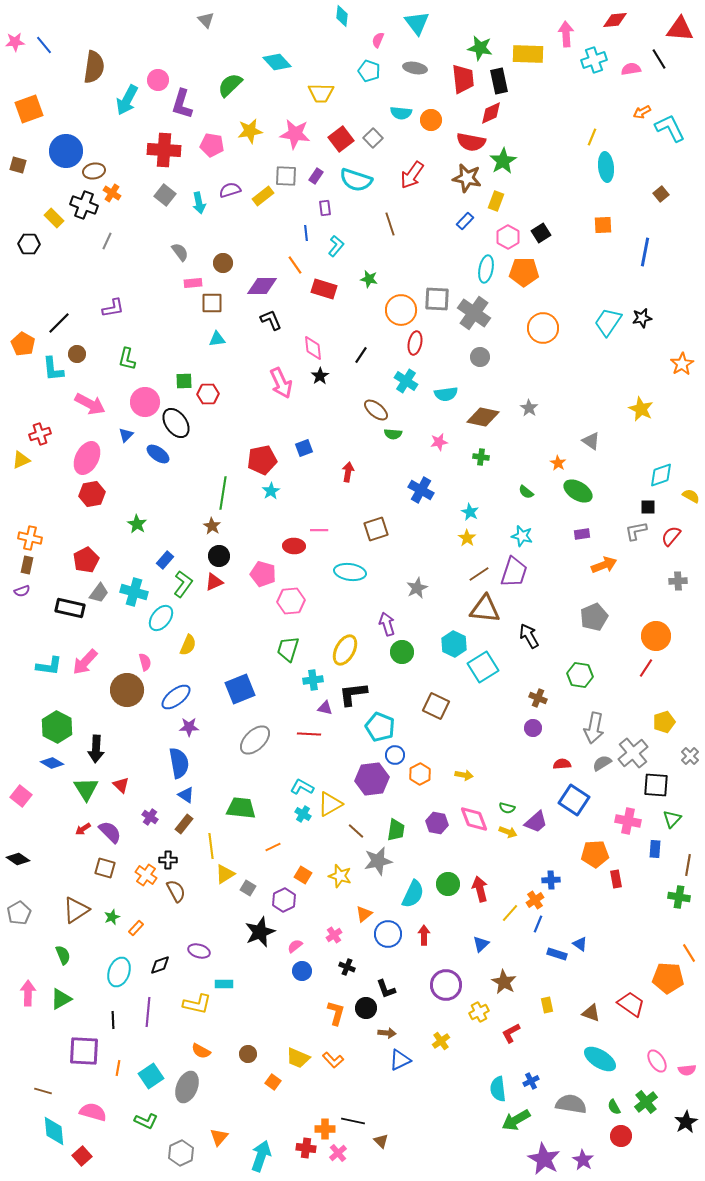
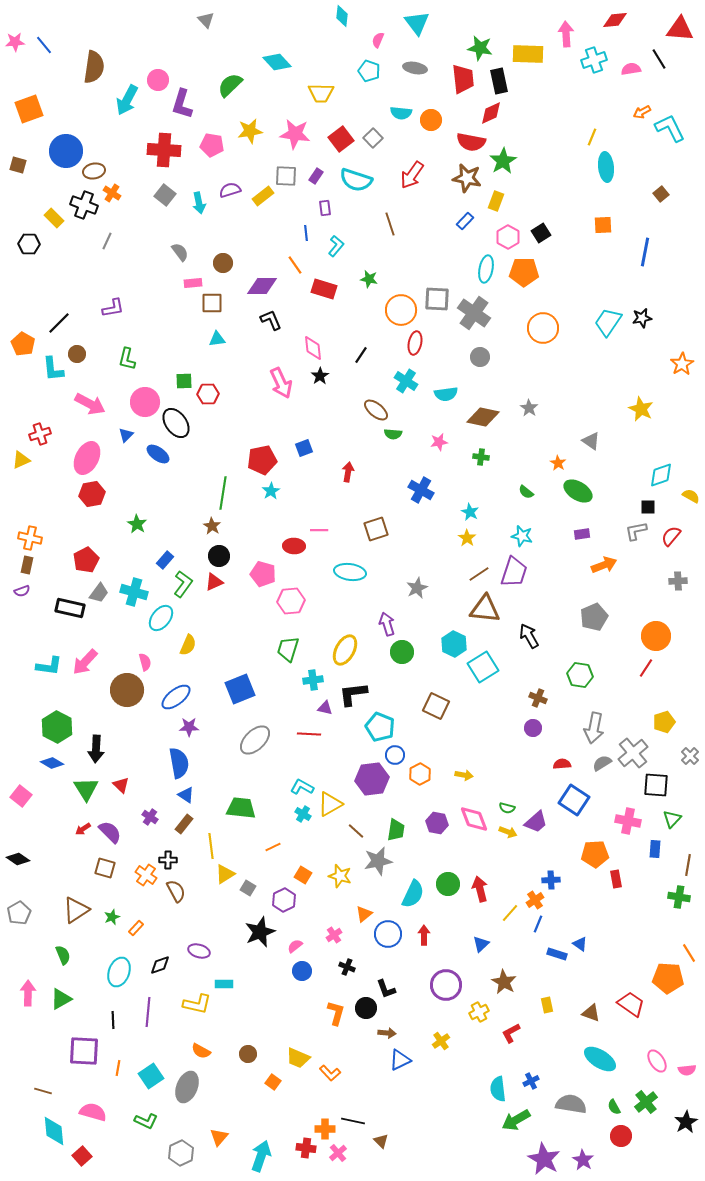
orange L-shape at (333, 1060): moved 3 px left, 13 px down
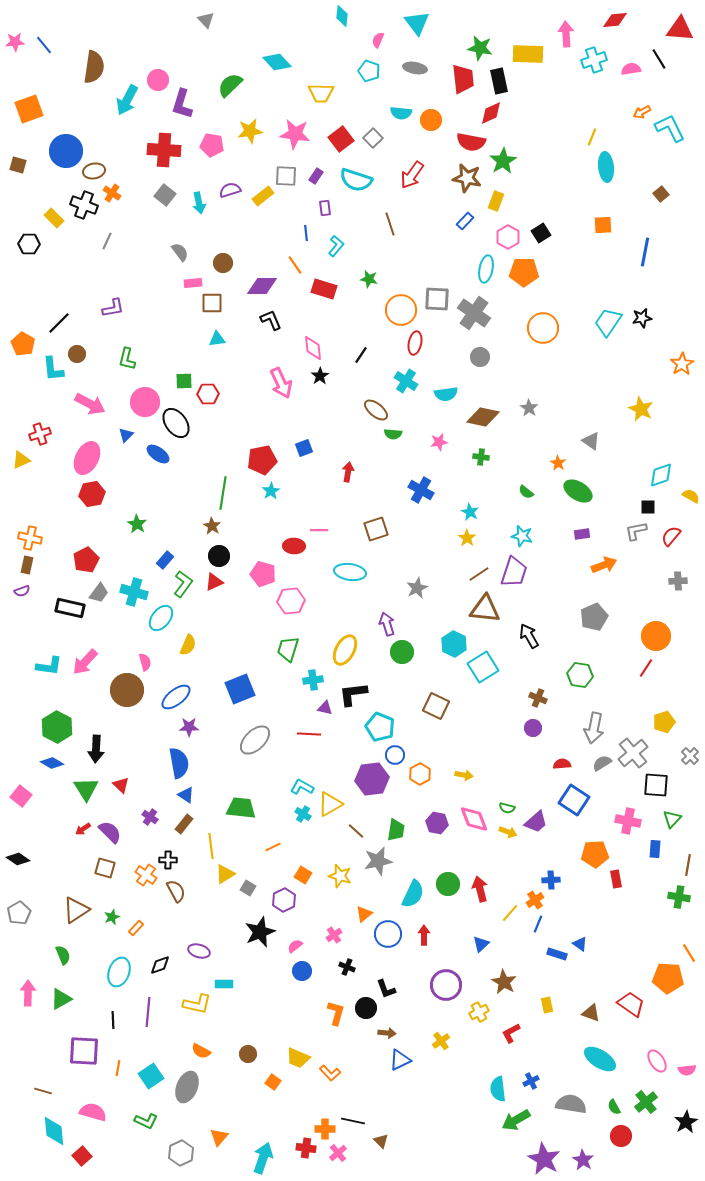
cyan arrow at (261, 1156): moved 2 px right, 2 px down
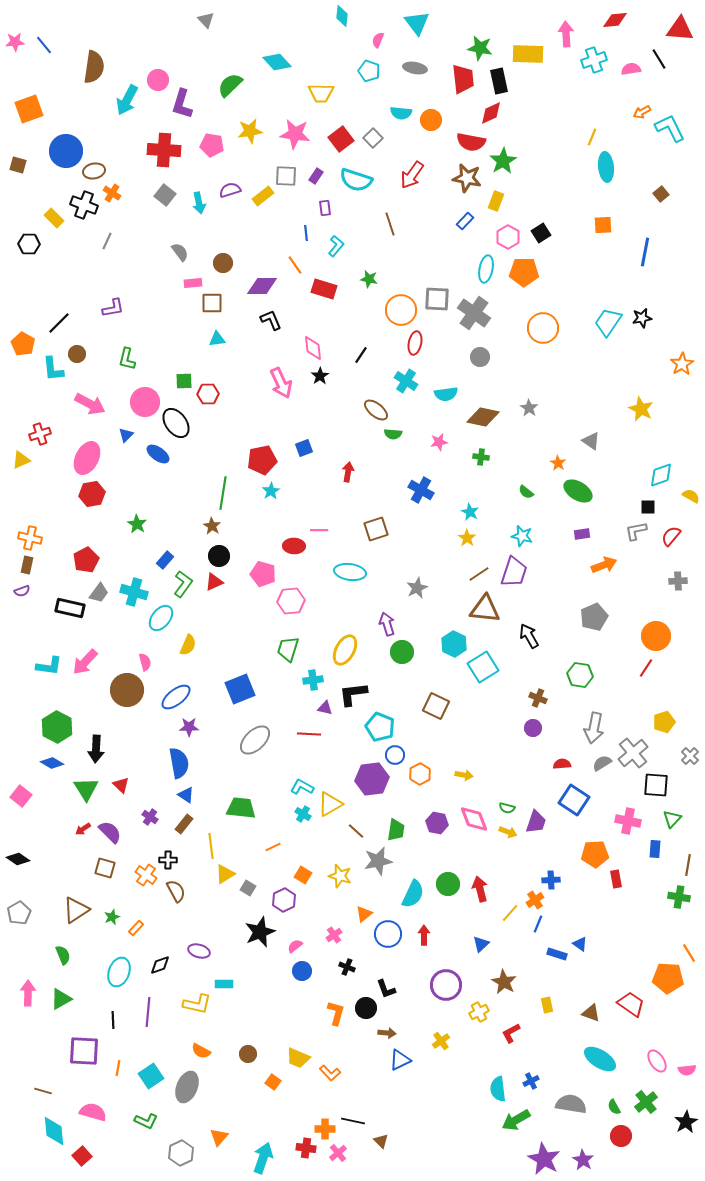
purple trapezoid at (536, 822): rotated 30 degrees counterclockwise
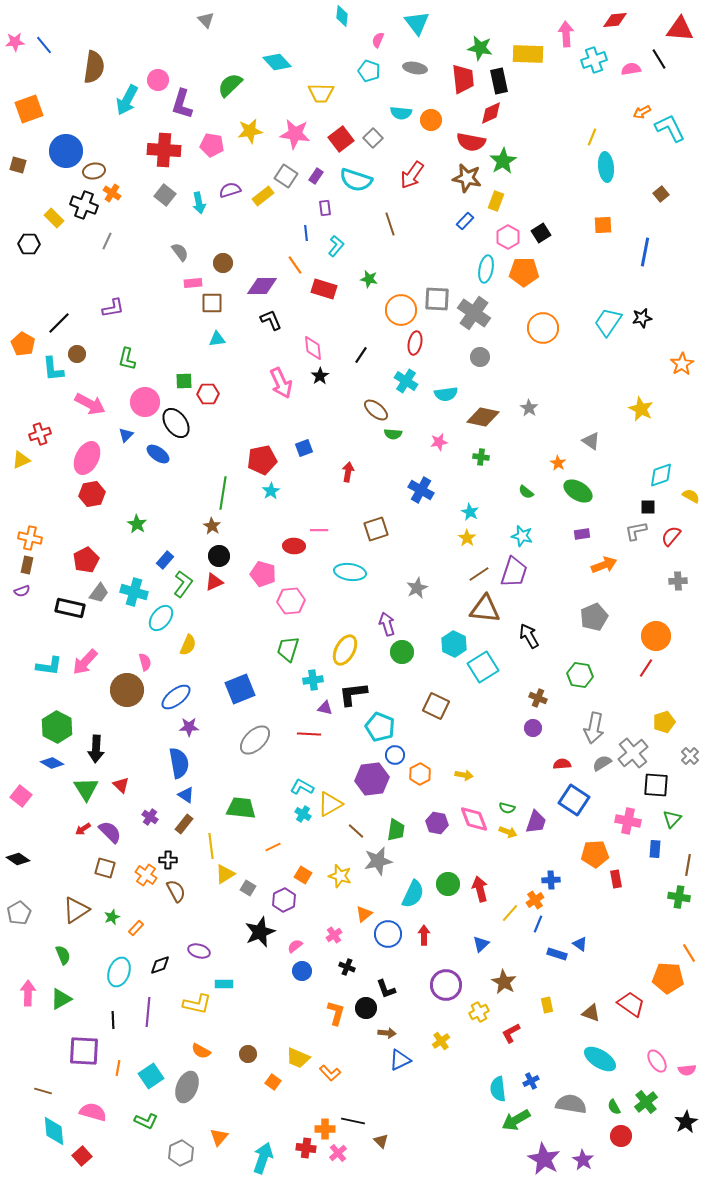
gray square at (286, 176): rotated 30 degrees clockwise
